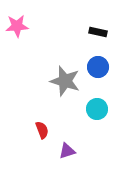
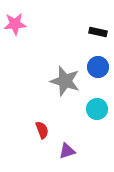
pink star: moved 2 px left, 2 px up
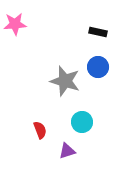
cyan circle: moved 15 px left, 13 px down
red semicircle: moved 2 px left
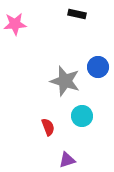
black rectangle: moved 21 px left, 18 px up
cyan circle: moved 6 px up
red semicircle: moved 8 px right, 3 px up
purple triangle: moved 9 px down
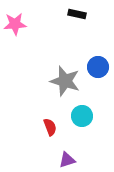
red semicircle: moved 2 px right
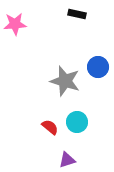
cyan circle: moved 5 px left, 6 px down
red semicircle: rotated 30 degrees counterclockwise
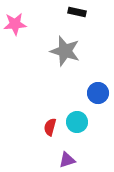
black rectangle: moved 2 px up
blue circle: moved 26 px down
gray star: moved 30 px up
red semicircle: rotated 114 degrees counterclockwise
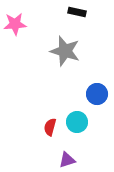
blue circle: moved 1 px left, 1 px down
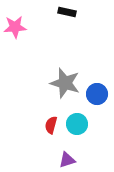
black rectangle: moved 10 px left
pink star: moved 3 px down
gray star: moved 32 px down
cyan circle: moved 2 px down
red semicircle: moved 1 px right, 2 px up
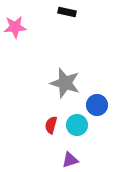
blue circle: moved 11 px down
cyan circle: moved 1 px down
purple triangle: moved 3 px right
